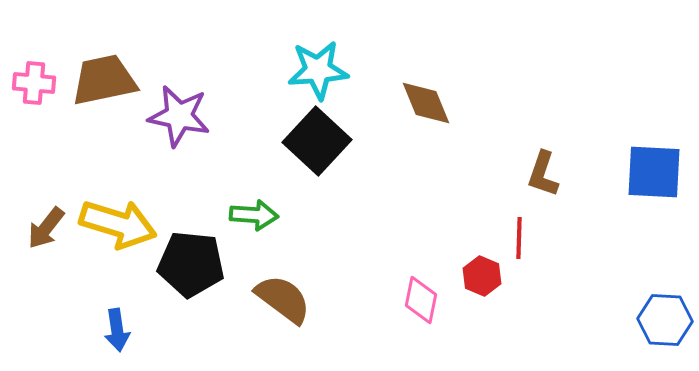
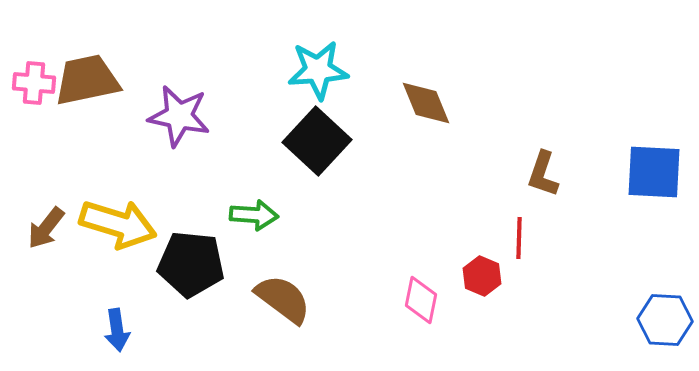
brown trapezoid: moved 17 px left
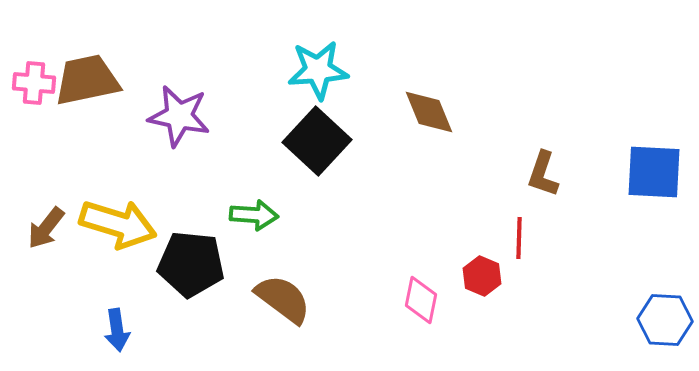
brown diamond: moved 3 px right, 9 px down
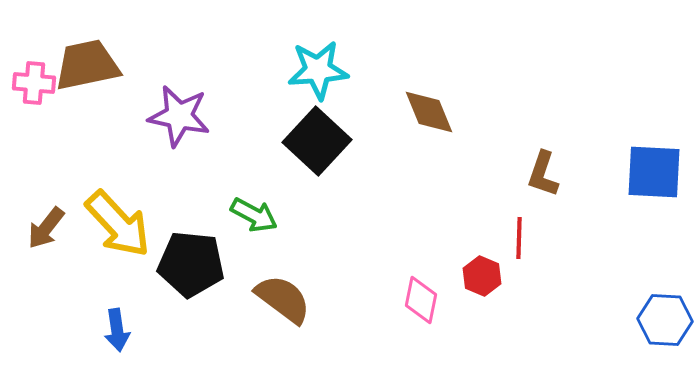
brown trapezoid: moved 15 px up
green arrow: rotated 24 degrees clockwise
yellow arrow: rotated 30 degrees clockwise
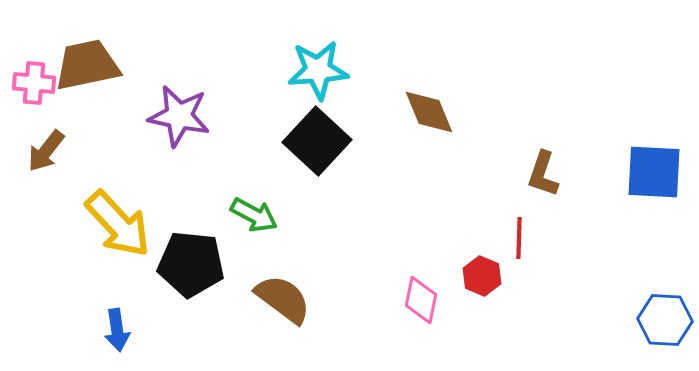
brown arrow: moved 77 px up
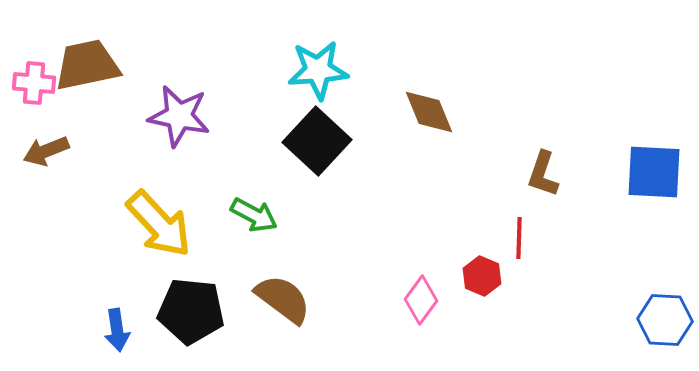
brown arrow: rotated 30 degrees clockwise
yellow arrow: moved 41 px right
black pentagon: moved 47 px down
pink diamond: rotated 24 degrees clockwise
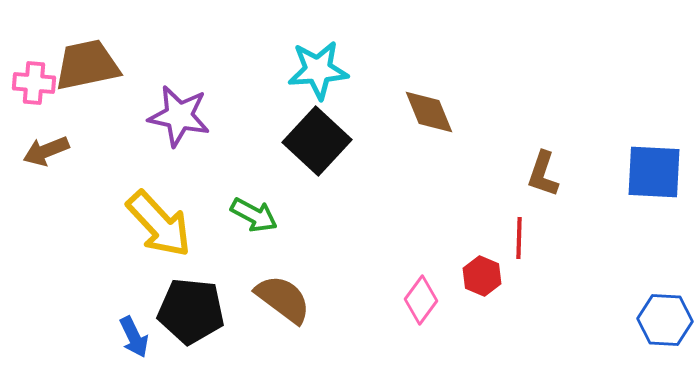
blue arrow: moved 17 px right, 7 px down; rotated 18 degrees counterclockwise
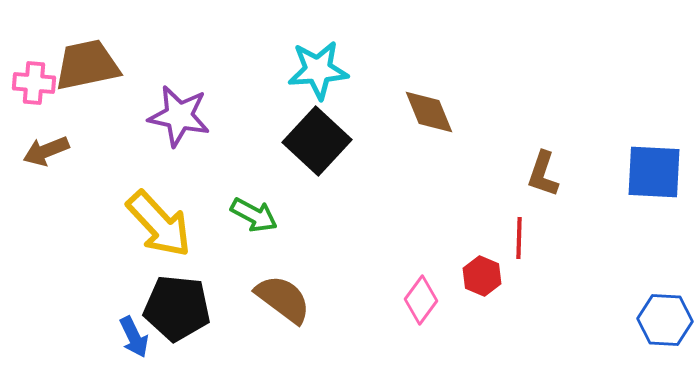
black pentagon: moved 14 px left, 3 px up
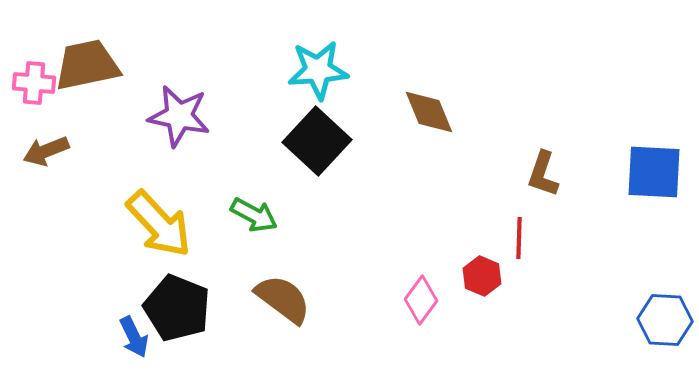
black pentagon: rotated 16 degrees clockwise
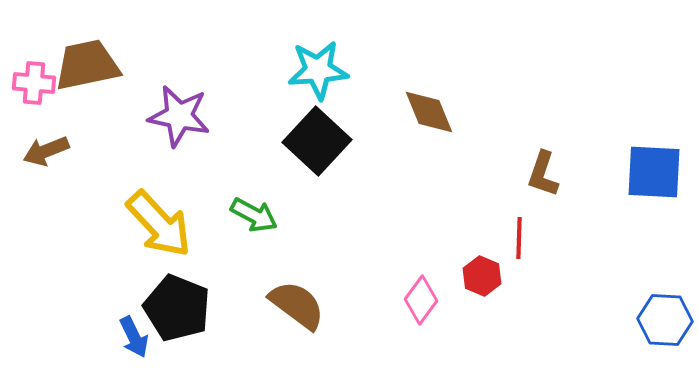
brown semicircle: moved 14 px right, 6 px down
